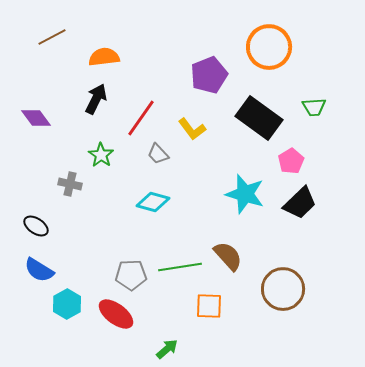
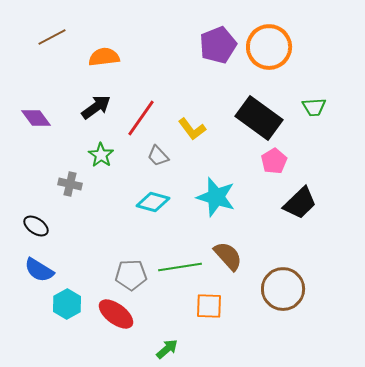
purple pentagon: moved 9 px right, 30 px up
black arrow: moved 8 px down; rotated 28 degrees clockwise
gray trapezoid: moved 2 px down
pink pentagon: moved 17 px left
cyan star: moved 29 px left, 3 px down
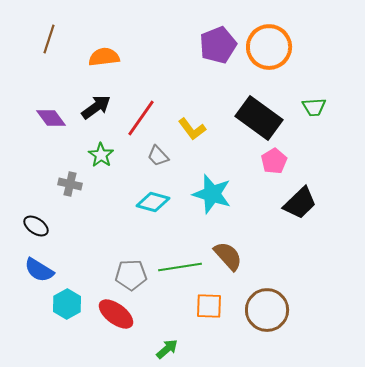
brown line: moved 3 px left, 2 px down; rotated 44 degrees counterclockwise
purple diamond: moved 15 px right
cyan star: moved 4 px left, 3 px up
brown circle: moved 16 px left, 21 px down
